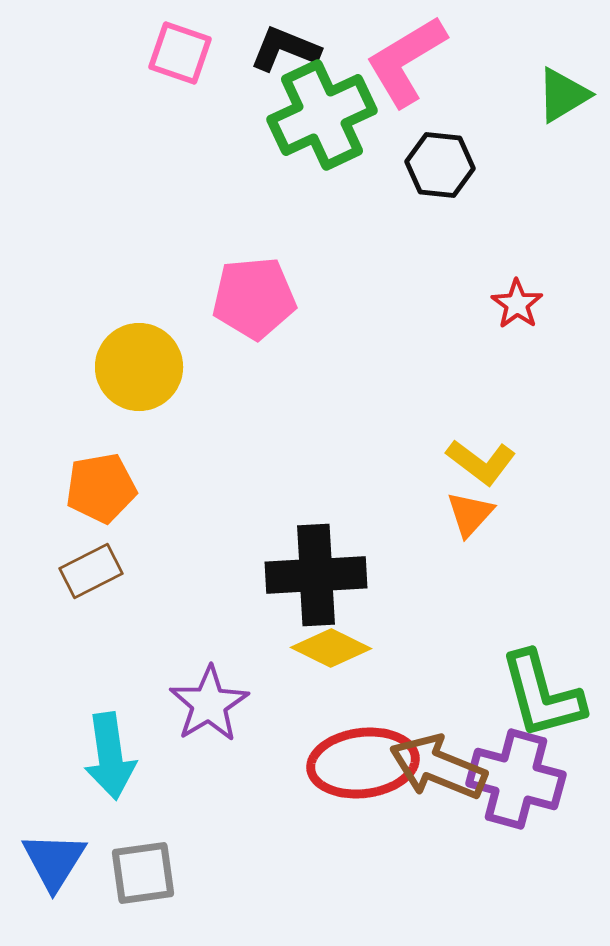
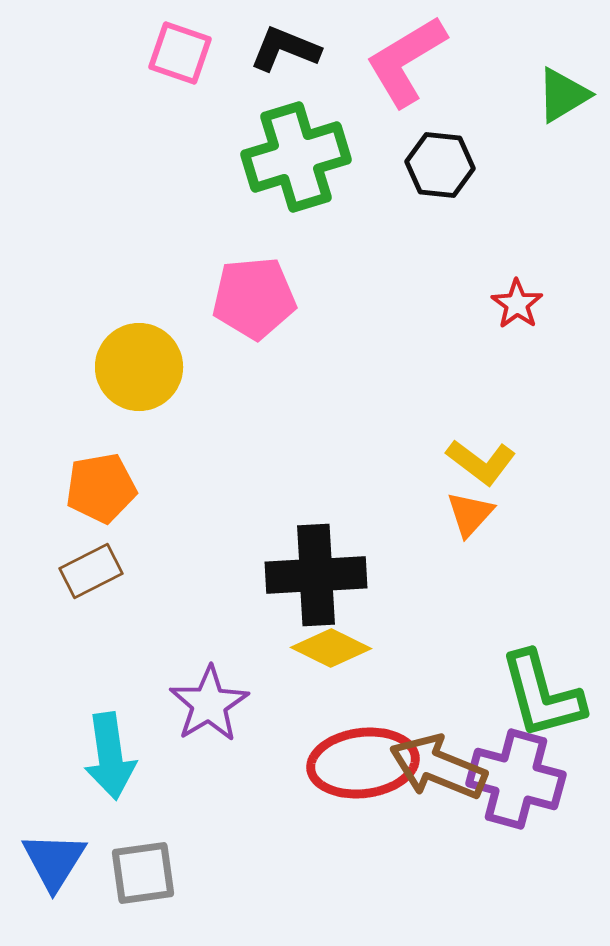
green cross: moved 26 px left, 42 px down; rotated 8 degrees clockwise
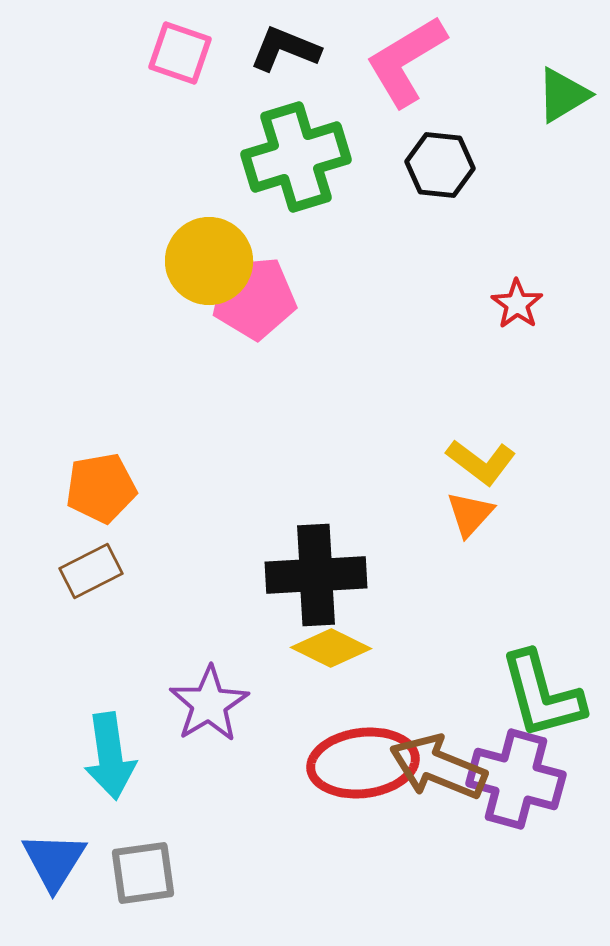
yellow circle: moved 70 px right, 106 px up
